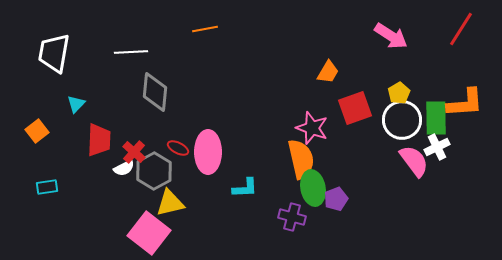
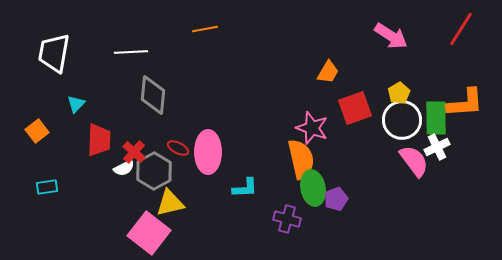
gray diamond: moved 2 px left, 3 px down
purple cross: moved 5 px left, 2 px down
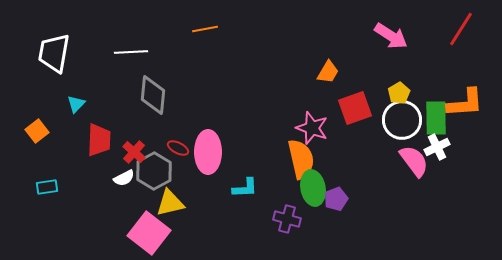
white semicircle: moved 10 px down
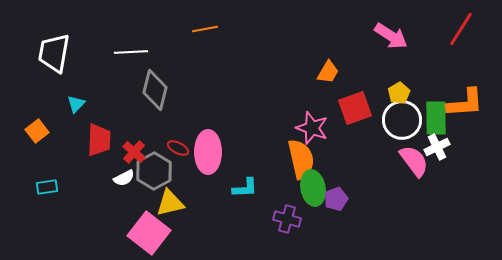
gray diamond: moved 2 px right, 5 px up; rotated 9 degrees clockwise
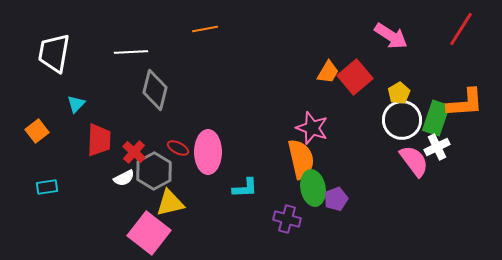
red square: moved 31 px up; rotated 20 degrees counterclockwise
green rectangle: rotated 20 degrees clockwise
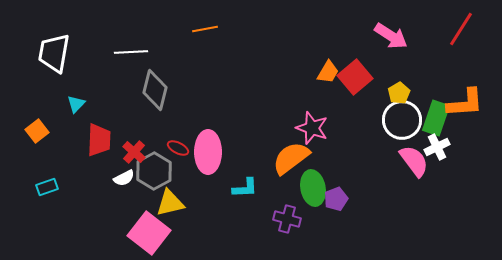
orange semicircle: moved 10 px left, 1 px up; rotated 114 degrees counterclockwise
cyan rectangle: rotated 10 degrees counterclockwise
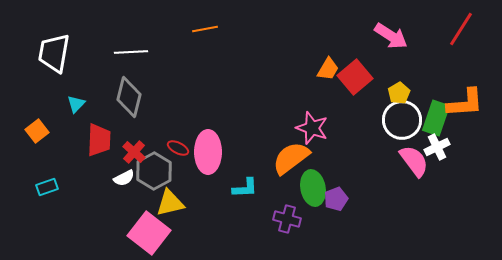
orange trapezoid: moved 3 px up
gray diamond: moved 26 px left, 7 px down
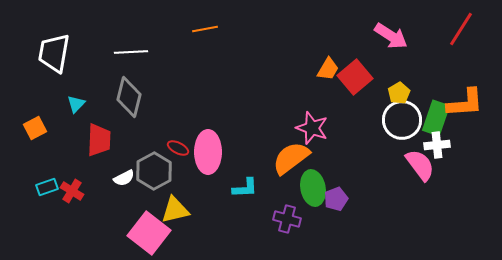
orange square: moved 2 px left, 3 px up; rotated 10 degrees clockwise
white cross: moved 2 px up; rotated 20 degrees clockwise
red cross: moved 62 px left, 39 px down; rotated 10 degrees counterclockwise
pink semicircle: moved 6 px right, 4 px down
yellow triangle: moved 5 px right, 7 px down
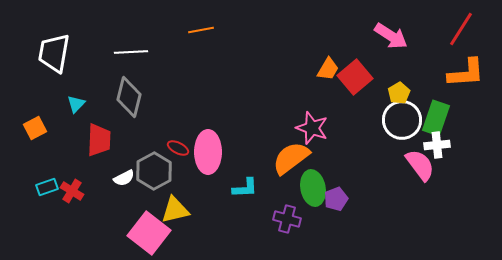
orange line: moved 4 px left, 1 px down
orange L-shape: moved 1 px right, 30 px up
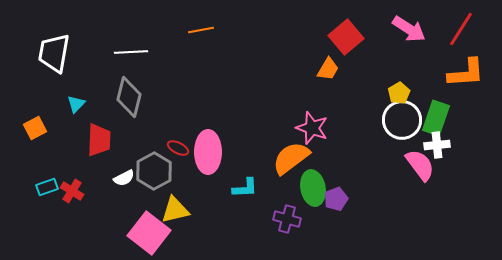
pink arrow: moved 18 px right, 7 px up
red square: moved 9 px left, 40 px up
